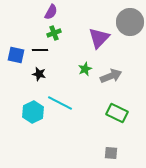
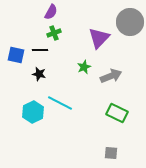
green star: moved 1 px left, 2 px up
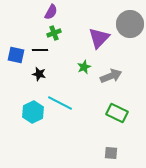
gray circle: moved 2 px down
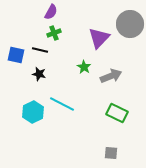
black line: rotated 14 degrees clockwise
green star: rotated 16 degrees counterclockwise
cyan line: moved 2 px right, 1 px down
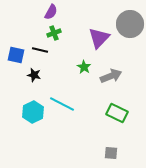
black star: moved 5 px left, 1 px down
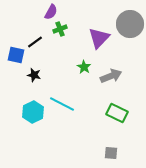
green cross: moved 6 px right, 4 px up
black line: moved 5 px left, 8 px up; rotated 49 degrees counterclockwise
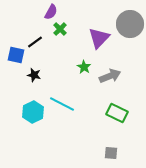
green cross: rotated 24 degrees counterclockwise
gray arrow: moved 1 px left
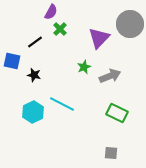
blue square: moved 4 px left, 6 px down
green star: rotated 16 degrees clockwise
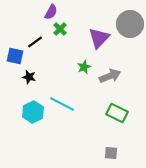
blue square: moved 3 px right, 5 px up
black star: moved 5 px left, 2 px down
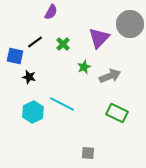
green cross: moved 3 px right, 15 px down
gray square: moved 23 px left
